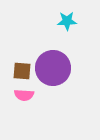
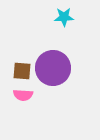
cyan star: moved 3 px left, 4 px up
pink semicircle: moved 1 px left
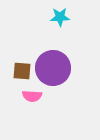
cyan star: moved 4 px left
pink semicircle: moved 9 px right, 1 px down
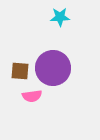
brown square: moved 2 px left
pink semicircle: rotated 12 degrees counterclockwise
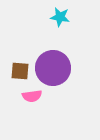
cyan star: rotated 12 degrees clockwise
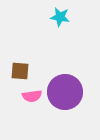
purple circle: moved 12 px right, 24 px down
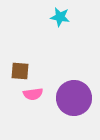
purple circle: moved 9 px right, 6 px down
pink semicircle: moved 1 px right, 2 px up
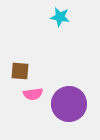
purple circle: moved 5 px left, 6 px down
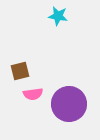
cyan star: moved 2 px left, 1 px up
brown square: rotated 18 degrees counterclockwise
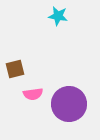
brown square: moved 5 px left, 2 px up
